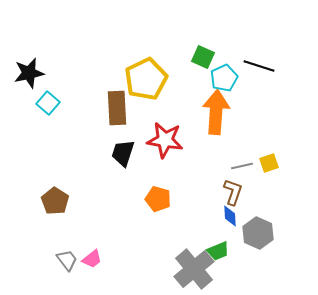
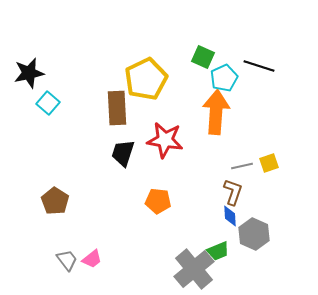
orange pentagon: moved 2 px down; rotated 10 degrees counterclockwise
gray hexagon: moved 4 px left, 1 px down
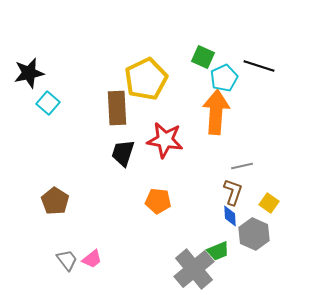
yellow square: moved 40 px down; rotated 36 degrees counterclockwise
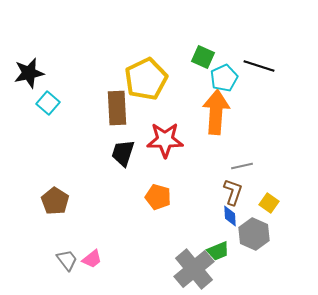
red star: rotated 9 degrees counterclockwise
orange pentagon: moved 4 px up; rotated 10 degrees clockwise
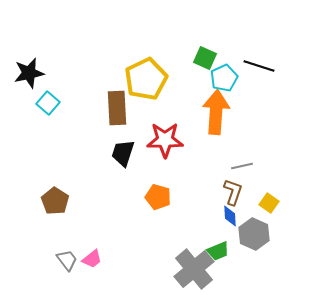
green square: moved 2 px right, 1 px down
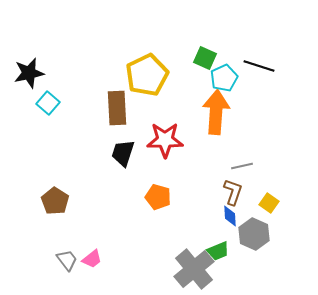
yellow pentagon: moved 1 px right, 4 px up
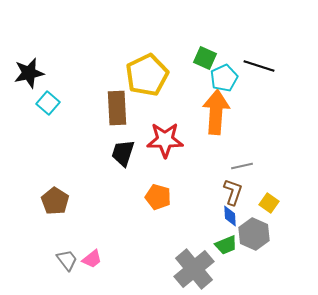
green trapezoid: moved 8 px right, 6 px up
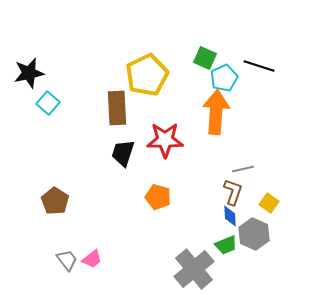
gray line: moved 1 px right, 3 px down
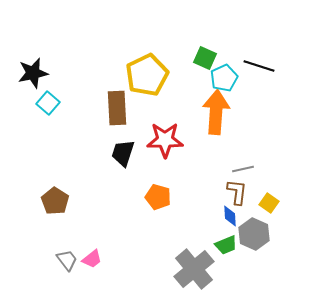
black star: moved 4 px right
brown L-shape: moved 4 px right; rotated 12 degrees counterclockwise
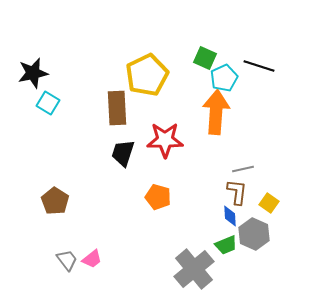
cyan square: rotated 10 degrees counterclockwise
